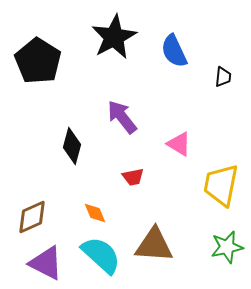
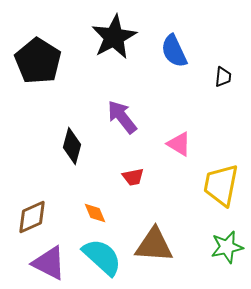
cyan semicircle: moved 1 px right, 2 px down
purple triangle: moved 3 px right
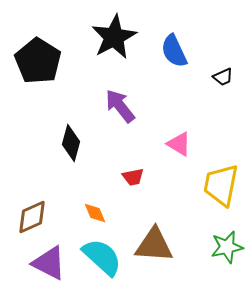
black trapezoid: rotated 60 degrees clockwise
purple arrow: moved 2 px left, 11 px up
black diamond: moved 1 px left, 3 px up
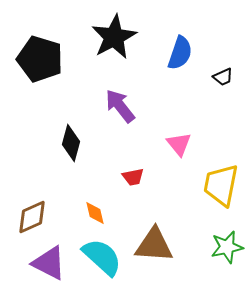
blue semicircle: moved 6 px right, 2 px down; rotated 136 degrees counterclockwise
black pentagon: moved 2 px right, 2 px up; rotated 15 degrees counterclockwise
pink triangle: rotated 20 degrees clockwise
orange diamond: rotated 10 degrees clockwise
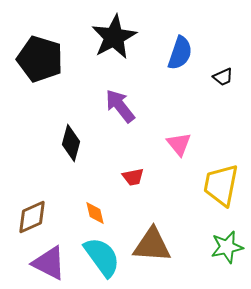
brown triangle: moved 2 px left
cyan semicircle: rotated 12 degrees clockwise
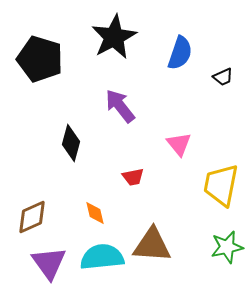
cyan semicircle: rotated 60 degrees counterclockwise
purple triangle: rotated 27 degrees clockwise
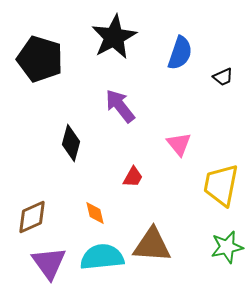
red trapezoid: rotated 50 degrees counterclockwise
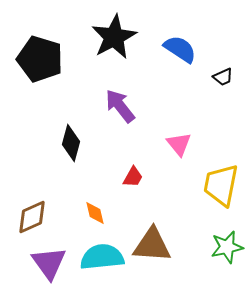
blue semicircle: moved 4 px up; rotated 76 degrees counterclockwise
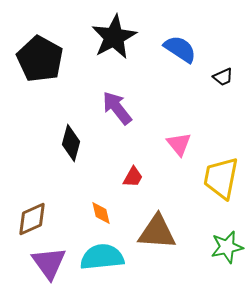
black pentagon: rotated 12 degrees clockwise
purple arrow: moved 3 px left, 2 px down
yellow trapezoid: moved 7 px up
orange diamond: moved 6 px right
brown diamond: moved 2 px down
brown triangle: moved 5 px right, 13 px up
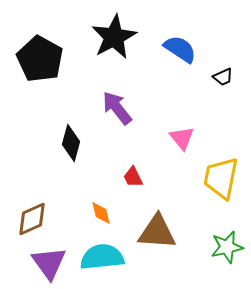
pink triangle: moved 3 px right, 6 px up
red trapezoid: rotated 125 degrees clockwise
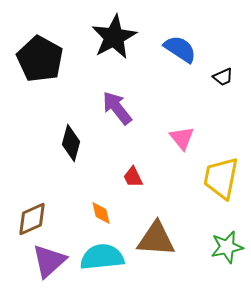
brown triangle: moved 1 px left, 7 px down
purple triangle: moved 2 px up; rotated 24 degrees clockwise
